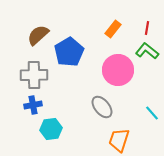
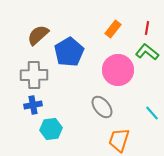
green L-shape: moved 1 px down
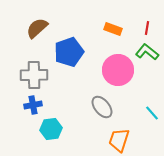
orange rectangle: rotated 72 degrees clockwise
brown semicircle: moved 1 px left, 7 px up
blue pentagon: rotated 12 degrees clockwise
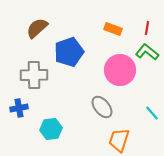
pink circle: moved 2 px right
blue cross: moved 14 px left, 3 px down
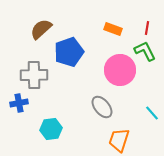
brown semicircle: moved 4 px right, 1 px down
green L-shape: moved 2 px left, 1 px up; rotated 25 degrees clockwise
blue cross: moved 5 px up
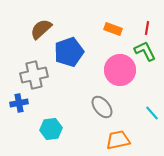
gray cross: rotated 12 degrees counterclockwise
orange trapezoid: moved 1 px left; rotated 60 degrees clockwise
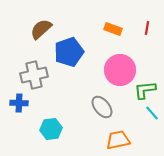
green L-shape: moved 39 px down; rotated 70 degrees counterclockwise
blue cross: rotated 12 degrees clockwise
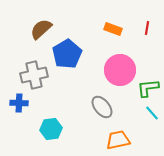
blue pentagon: moved 2 px left, 2 px down; rotated 12 degrees counterclockwise
green L-shape: moved 3 px right, 2 px up
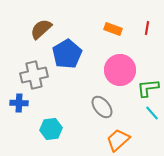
orange trapezoid: rotated 30 degrees counterclockwise
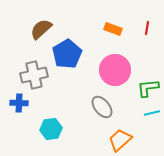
pink circle: moved 5 px left
cyan line: rotated 63 degrees counterclockwise
orange trapezoid: moved 2 px right
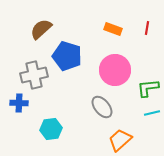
blue pentagon: moved 2 px down; rotated 24 degrees counterclockwise
